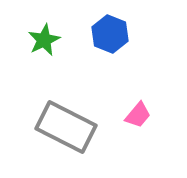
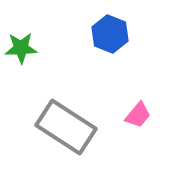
green star: moved 23 px left, 8 px down; rotated 24 degrees clockwise
gray rectangle: rotated 6 degrees clockwise
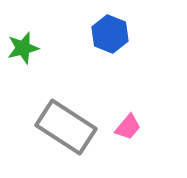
green star: moved 2 px right; rotated 12 degrees counterclockwise
pink trapezoid: moved 10 px left, 12 px down
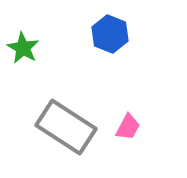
green star: rotated 28 degrees counterclockwise
pink trapezoid: rotated 12 degrees counterclockwise
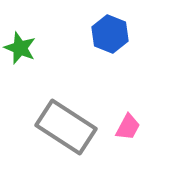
green star: moved 3 px left; rotated 8 degrees counterclockwise
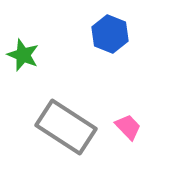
green star: moved 3 px right, 7 px down
pink trapezoid: rotated 72 degrees counterclockwise
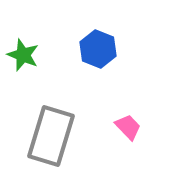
blue hexagon: moved 12 px left, 15 px down
gray rectangle: moved 15 px left, 9 px down; rotated 74 degrees clockwise
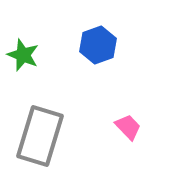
blue hexagon: moved 4 px up; rotated 18 degrees clockwise
gray rectangle: moved 11 px left
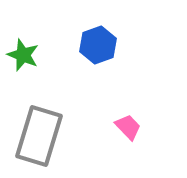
gray rectangle: moved 1 px left
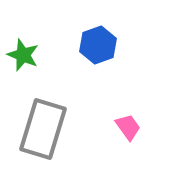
pink trapezoid: rotated 8 degrees clockwise
gray rectangle: moved 4 px right, 7 px up
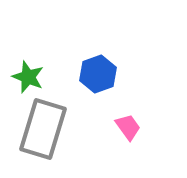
blue hexagon: moved 29 px down
green star: moved 5 px right, 22 px down
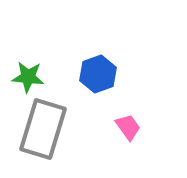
green star: rotated 16 degrees counterclockwise
